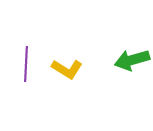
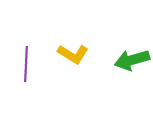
yellow L-shape: moved 6 px right, 15 px up
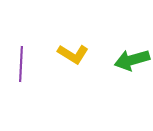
purple line: moved 5 px left
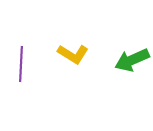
green arrow: rotated 8 degrees counterclockwise
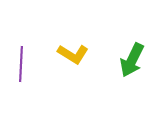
green arrow: rotated 40 degrees counterclockwise
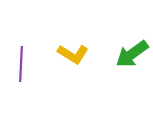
green arrow: moved 6 px up; rotated 28 degrees clockwise
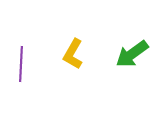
yellow L-shape: rotated 88 degrees clockwise
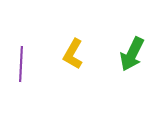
green arrow: rotated 28 degrees counterclockwise
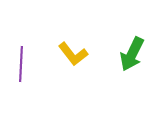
yellow L-shape: rotated 68 degrees counterclockwise
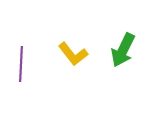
green arrow: moved 9 px left, 4 px up
